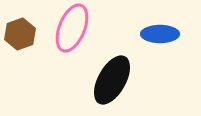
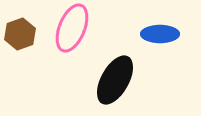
black ellipse: moved 3 px right
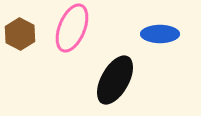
brown hexagon: rotated 12 degrees counterclockwise
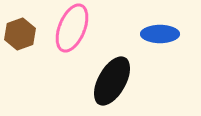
brown hexagon: rotated 12 degrees clockwise
black ellipse: moved 3 px left, 1 px down
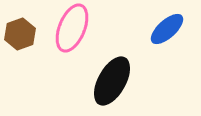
blue ellipse: moved 7 px right, 5 px up; rotated 42 degrees counterclockwise
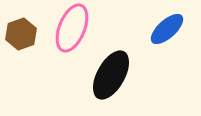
brown hexagon: moved 1 px right
black ellipse: moved 1 px left, 6 px up
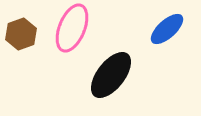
black ellipse: rotated 9 degrees clockwise
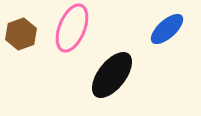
black ellipse: moved 1 px right
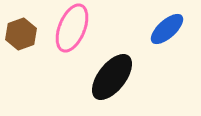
black ellipse: moved 2 px down
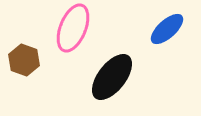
pink ellipse: moved 1 px right
brown hexagon: moved 3 px right, 26 px down; rotated 20 degrees counterclockwise
